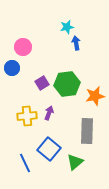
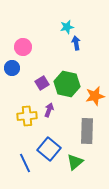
green hexagon: rotated 20 degrees clockwise
purple arrow: moved 3 px up
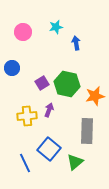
cyan star: moved 11 px left
pink circle: moved 15 px up
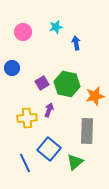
yellow cross: moved 2 px down
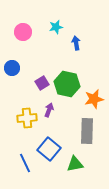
orange star: moved 1 px left, 3 px down
green triangle: moved 2 px down; rotated 30 degrees clockwise
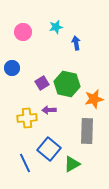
purple arrow: rotated 112 degrees counterclockwise
green triangle: moved 3 px left; rotated 18 degrees counterclockwise
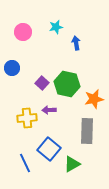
purple square: rotated 16 degrees counterclockwise
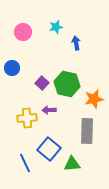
green triangle: rotated 24 degrees clockwise
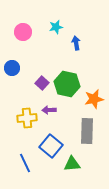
blue square: moved 2 px right, 3 px up
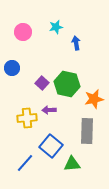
blue line: rotated 66 degrees clockwise
